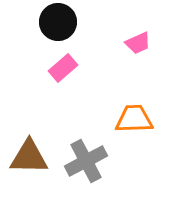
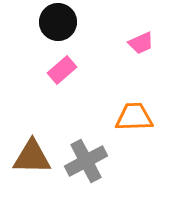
pink trapezoid: moved 3 px right
pink rectangle: moved 1 px left, 2 px down
orange trapezoid: moved 2 px up
brown triangle: moved 3 px right
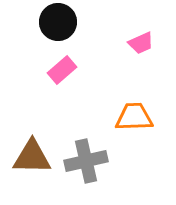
gray cross: rotated 15 degrees clockwise
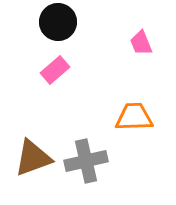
pink trapezoid: rotated 92 degrees clockwise
pink rectangle: moved 7 px left
brown triangle: moved 1 px right, 1 px down; rotated 21 degrees counterclockwise
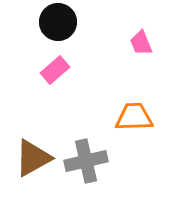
brown triangle: rotated 9 degrees counterclockwise
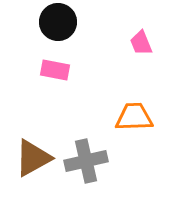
pink rectangle: rotated 52 degrees clockwise
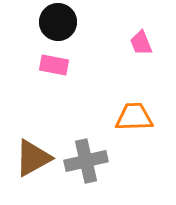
pink rectangle: moved 1 px left, 5 px up
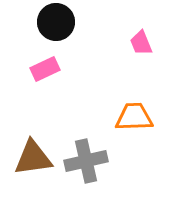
black circle: moved 2 px left
pink rectangle: moved 9 px left, 4 px down; rotated 36 degrees counterclockwise
brown triangle: rotated 21 degrees clockwise
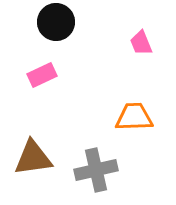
pink rectangle: moved 3 px left, 6 px down
gray cross: moved 10 px right, 9 px down
